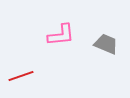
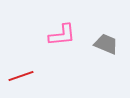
pink L-shape: moved 1 px right
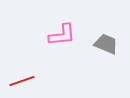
red line: moved 1 px right, 5 px down
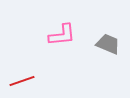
gray trapezoid: moved 2 px right
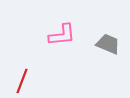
red line: rotated 50 degrees counterclockwise
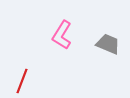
pink L-shape: rotated 128 degrees clockwise
